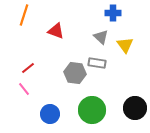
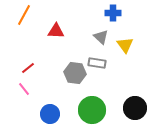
orange line: rotated 10 degrees clockwise
red triangle: rotated 18 degrees counterclockwise
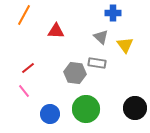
pink line: moved 2 px down
green circle: moved 6 px left, 1 px up
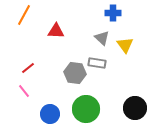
gray triangle: moved 1 px right, 1 px down
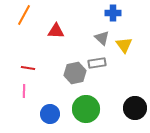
yellow triangle: moved 1 px left
gray rectangle: rotated 18 degrees counterclockwise
red line: rotated 48 degrees clockwise
gray hexagon: rotated 20 degrees counterclockwise
pink line: rotated 40 degrees clockwise
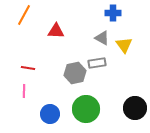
gray triangle: rotated 14 degrees counterclockwise
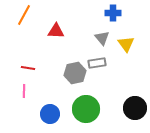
gray triangle: rotated 21 degrees clockwise
yellow triangle: moved 2 px right, 1 px up
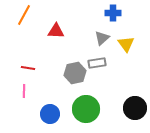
gray triangle: rotated 28 degrees clockwise
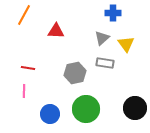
gray rectangle: moved 8 px right; rotated 18 degrees clockwise
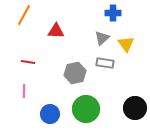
red line: moved 6 px up
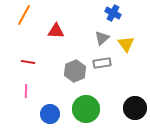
blue cross: rotated 28 degrees clockwise
gray rectangle: moved 3 px left; rotated 18 degrees counterclockwise
gray hexagon: moved 2 px up; rotated 10 degrees counterclockwise
pink line: moved 2 px right
